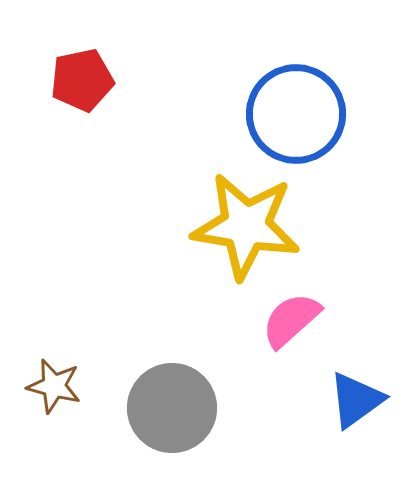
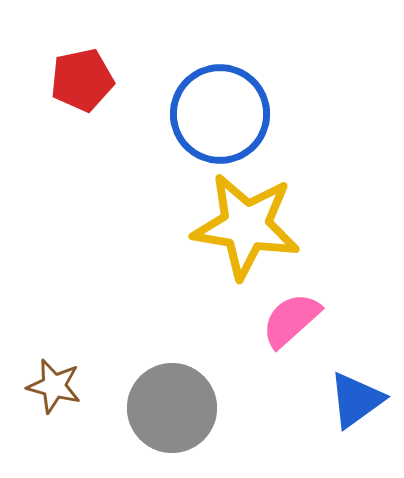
blue circle: moved 76 px left
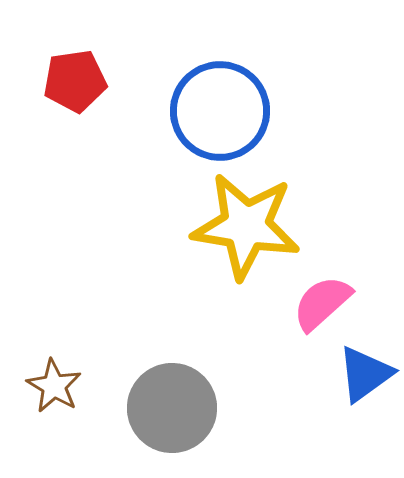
red pentagon: moved 7 px left, 1 px down; rotated 4 degrees clockwise
blue circle: moved 3 px up
pink semicircle: moved 31 px right, 17 px up
brown star: rotated 16 degrees clockwise
blue triangle: moved 9 px right, 26 px up
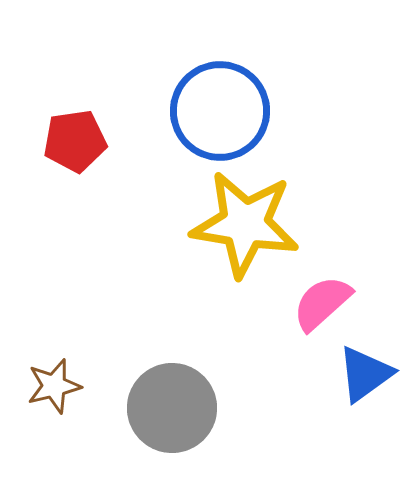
red pentagon: moved 60 px down
yellow star: moved 1 px left, 2 px up
brown star: rotated 28 degrees clockwise
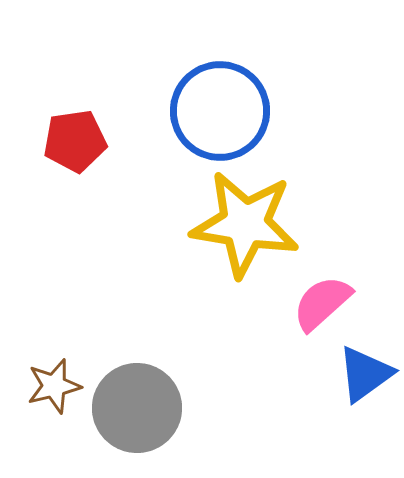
gray circle: moved 35 px left
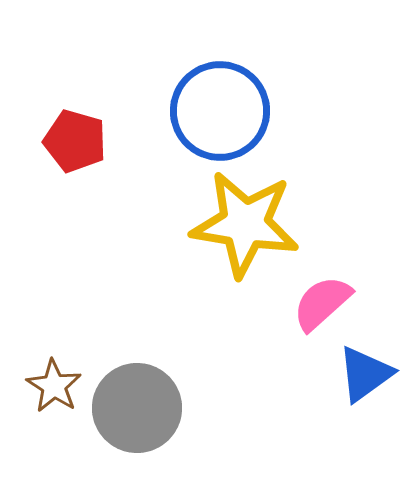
red pentagon: rotated 24 degrees clockwise
brown star: rotated 26 degrees counterclockwise
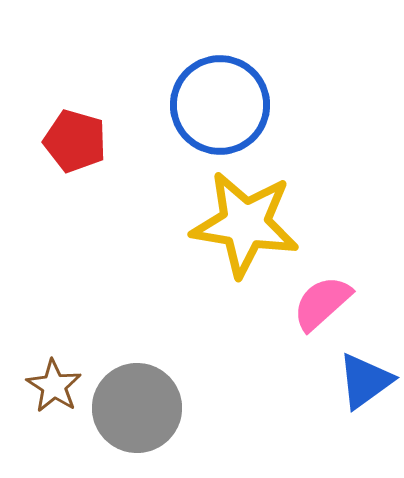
blue circle: moved 6 px up
blue triangle: moved 7 px down
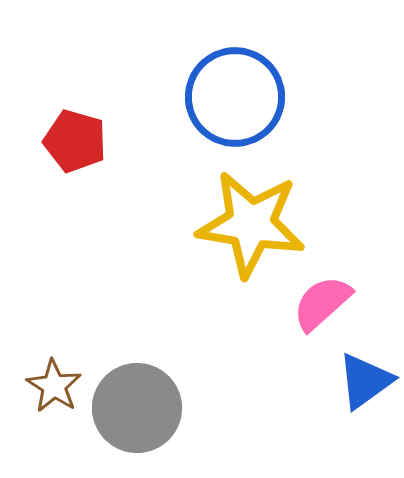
blue circle: moved 15 px right, 8 px up
yellow star: moved 6 px right
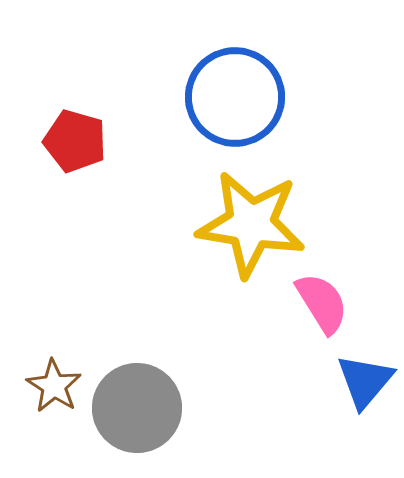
pink semicircle: rotated 100 degrees clockwise
blue triangle: rotated 14 degrees counterclockwise
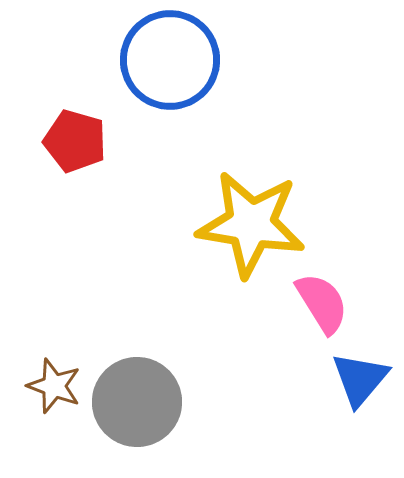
blue circle: moved 65 px left, 37 px up
blue triangle: moved 5 px left, 2 px up
brown star: rotated 12 degrees counterclockwise
gray circle: moved 6 px up
